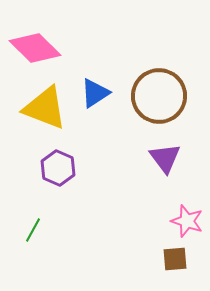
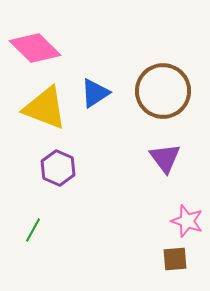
brown circle: moved 4 px right, 5 px up
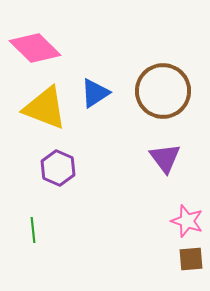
green line: rotated 35 degrees counterclockwise
brown square: moved 16 px right
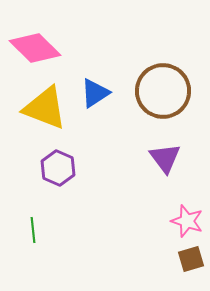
brown square: rotated 12 degrees counterclockwise
